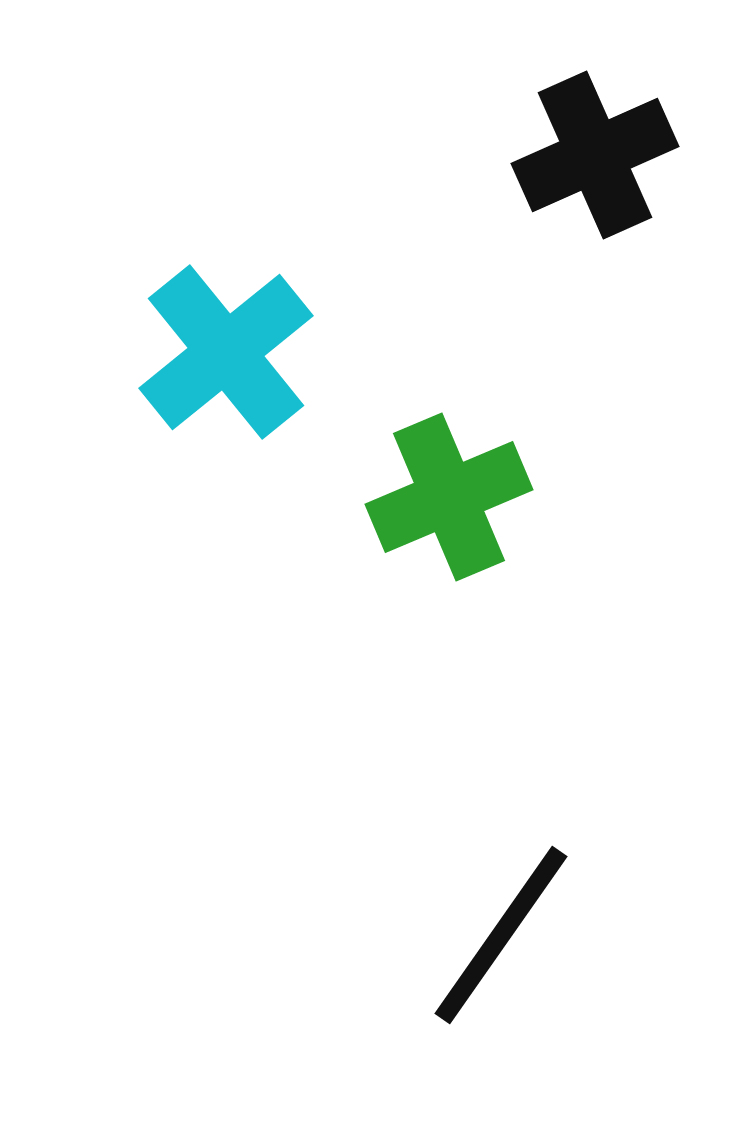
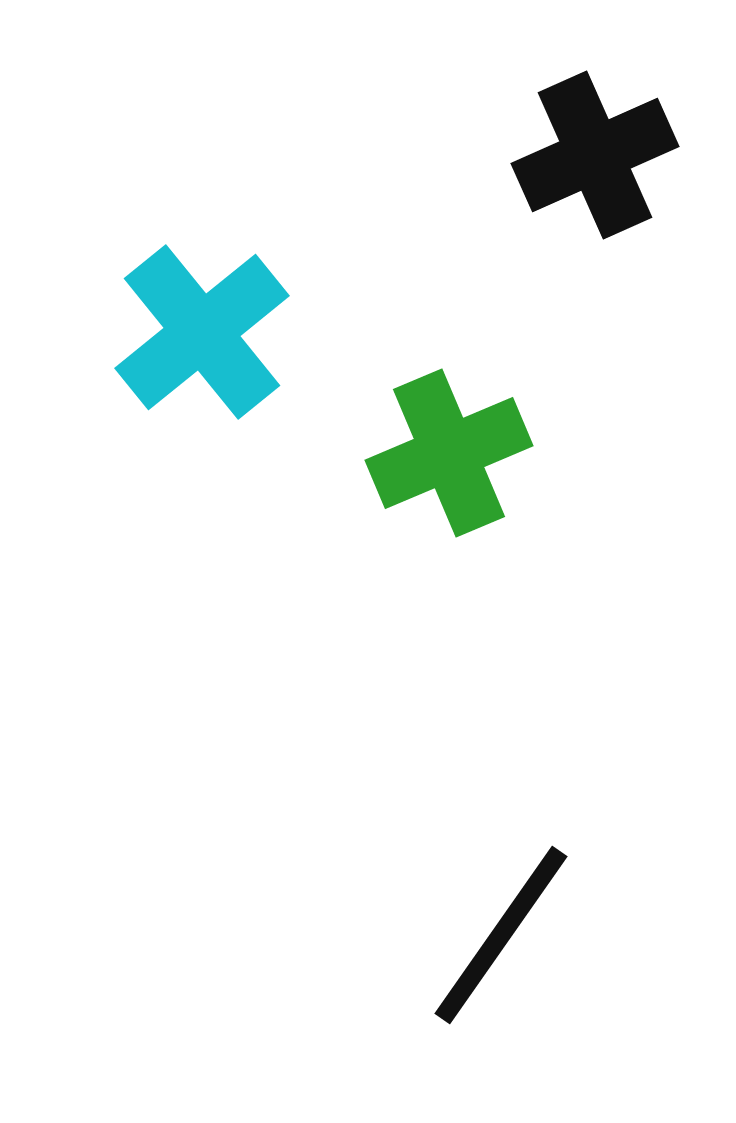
cyan cross: moved 24 px left, 20 px up
green cross: moved 44 px up
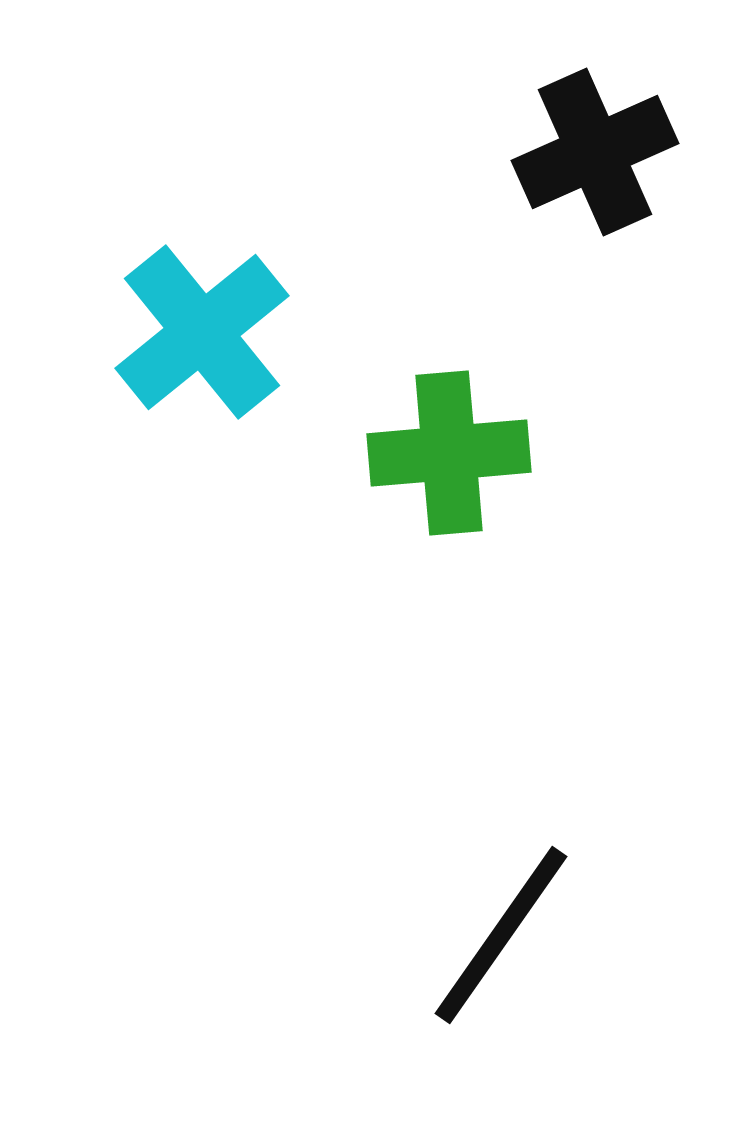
black cross: moved 3 px up
green cross: rotated 18 degrees clockwise
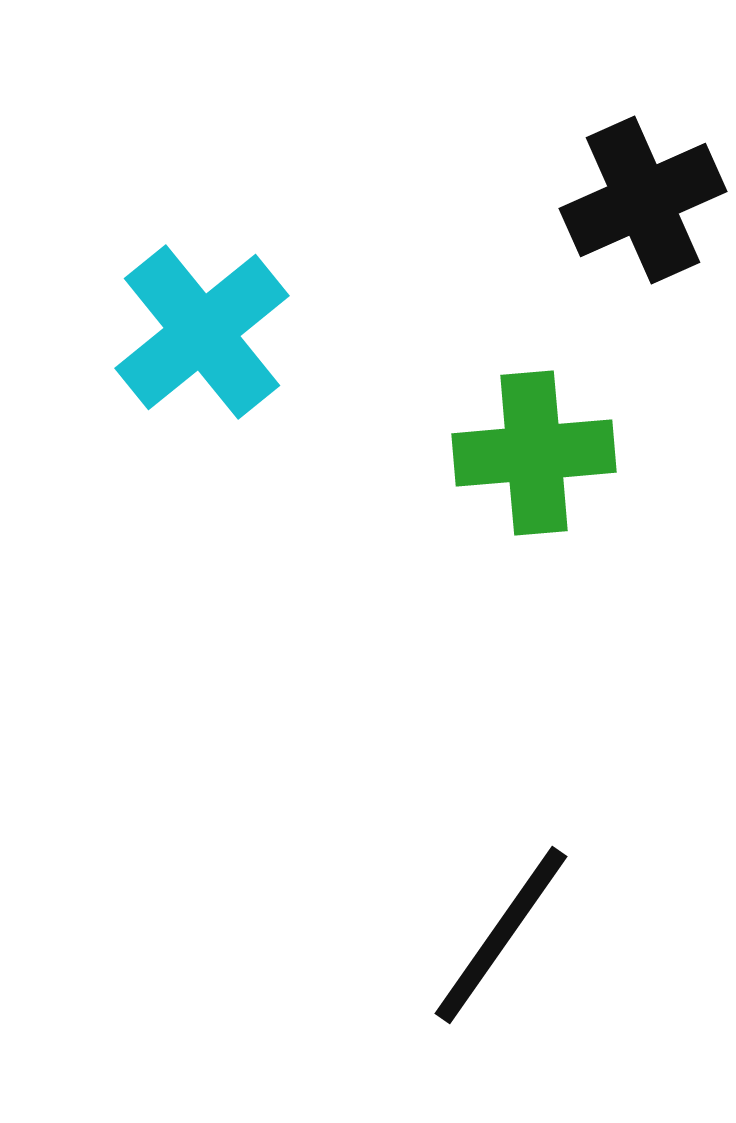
black cross: moved 48 px right, 48 px down
green cross: moved 85 px right
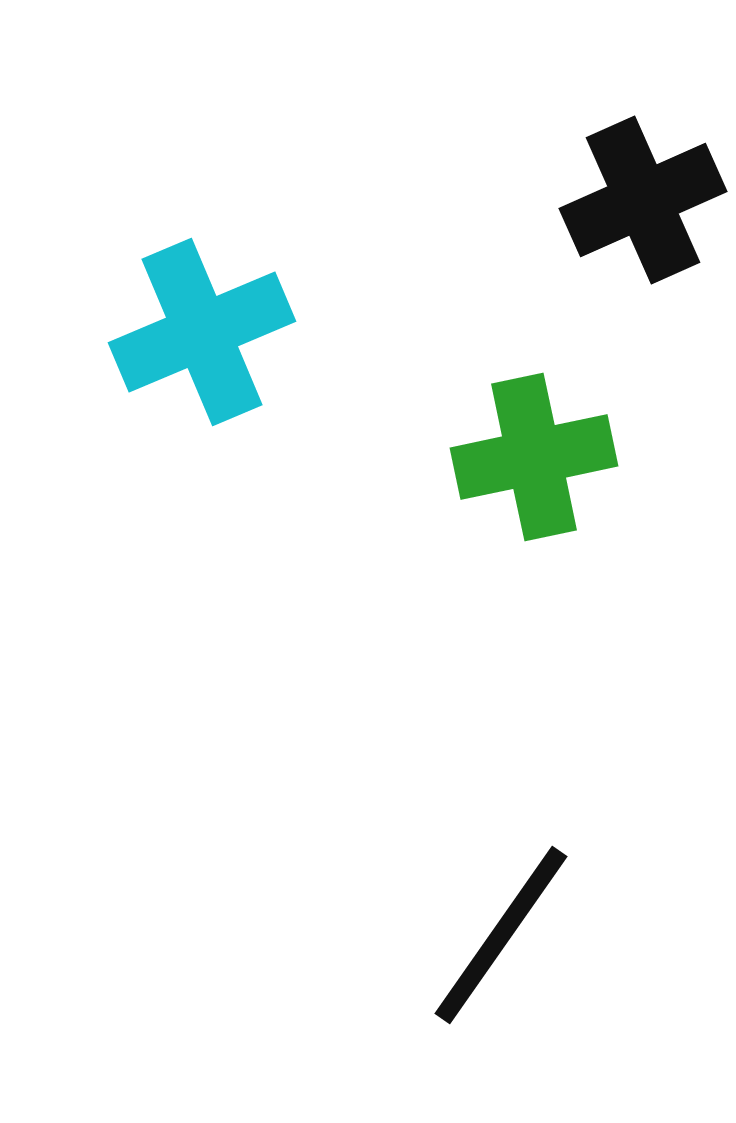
cyan cross: rotated 16 degrees clockwise
green cross: moved 4 px down; rotated 7 degrees counterclockwise
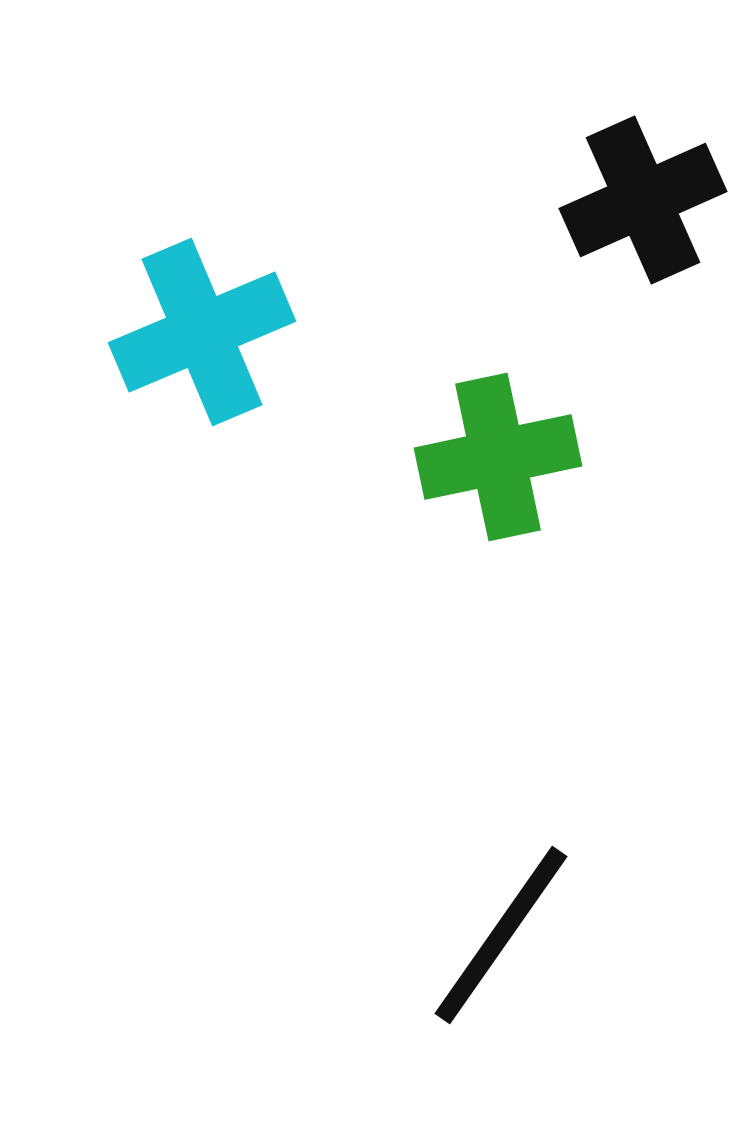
green cross: moved 36 px left
